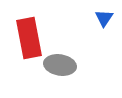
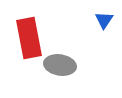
blue triangle: moved 2 px down
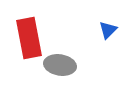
blue triangle: moved 4 px right, 10 px down; rotated 12 degrees clockwise
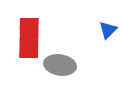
red rectangle: rotated 12 degrees clockwise
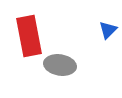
red rectangle: moved 2 px up; rotated 12 degrees counterclockwise
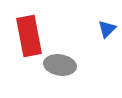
blue triangle: moved 1 px left, 1 px up
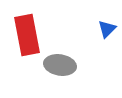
red rectangle: moved 2 px left, 1 px up
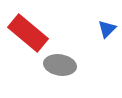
red rectangle: moved 1 px right, 2 px up; rotated 39 degrees counterclockwise
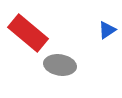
blue triangle: moved 1 px down; rotated 12 degrees clockwise
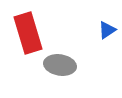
red rectangle: rotated 33 degrees clockwise
